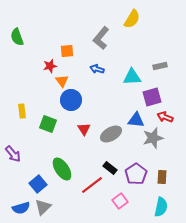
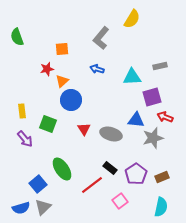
orange square: moved 5 px left, 2 px up
red star: moved 3 px left, 3 px down
orange triangle: rotated 24 degrees clockwise
gray ellipse: rotated 45 degrees clockwise
purple arrow: moved 12 px right, 15 px up
brown rectangle: rotated 64 degrees clockwise
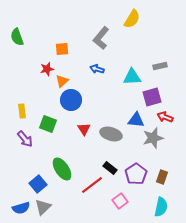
brown rectangle: rotated 48 degrees counterclockwise
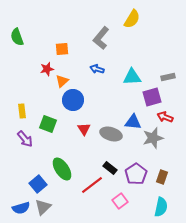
gray rectangle: moved 8 px right, 11 px down
blue circle: moved 2 px right
blue triangle: moved 3 px left, 2 px down
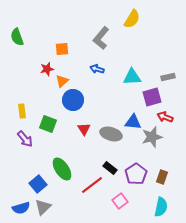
gray star: moved 1 px left, 1 px up
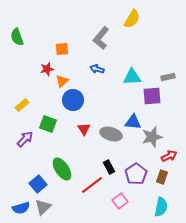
purple square: moved 1 px up; rotated 12 degrees clockwise
yellow rectangle: moved 6 px up; rotated 56 degrees clockwise
red arrow: moved 4 px right, 39 px down; rotated 133 degrees clockwise
purple arrow: rotated 96 degrees counterclockwise
black rectangle: moved 1 px left, 1 px up; rotated 24 degrees clockwise
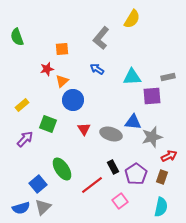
blue arrow: rotated 16 degrees clockwise
black rectangle: moved 4 px right
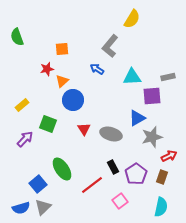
gray L-shape: moved 9 px right, 8 px down
blue triangle: moved 4 px right, 4 px up; rotated 36 degrees counterclockwise
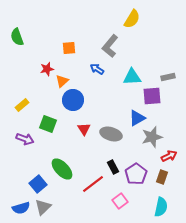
orange square: moved 7 px right, 1 px up
purple arrow: rotated 66 degrees clockwise
green ellipse: rotated 10 degrees counterclockwise
red line: moved 1 px right, 1 px up
